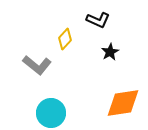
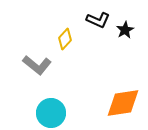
black star: moved 15 px right, 22 px up
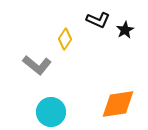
yellow diamond: rotated 10 degrees counterclockwise
orange diamond: moved 5 px left, 1 px down
cyan circle: moved 1 px up
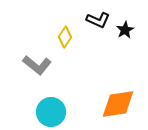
yellow diamond: moved 2 px up
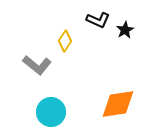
yellow diamond: moved 4 px down
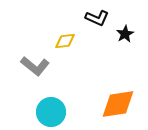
black L-shape: moved 1 px left, 2 px up
black star: moved 4 px down
yellow diamond: rotated 50 degrees clockwise
gray L-shape: moved 2 px left, 1 px down
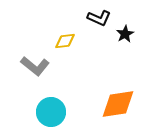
black L-shape: moved 2 px right
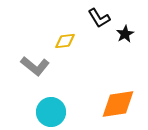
black L-shape: rotated 35 degrees clockwise
